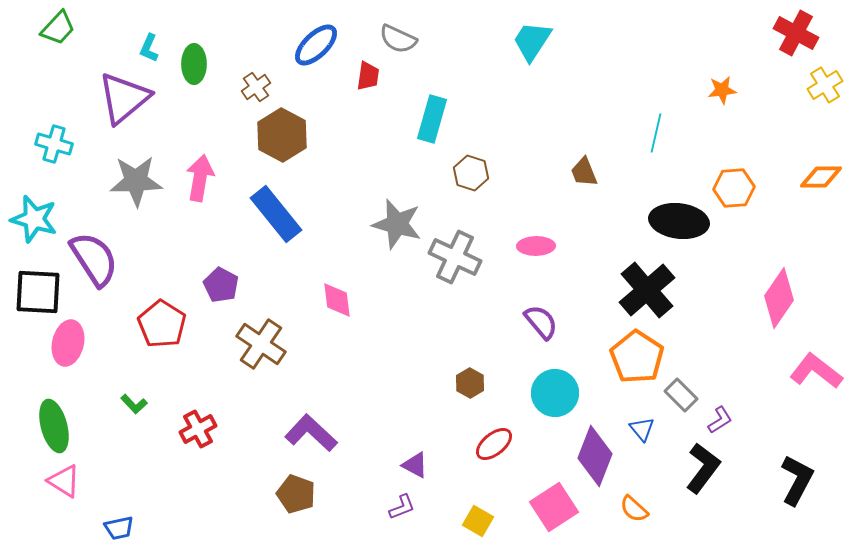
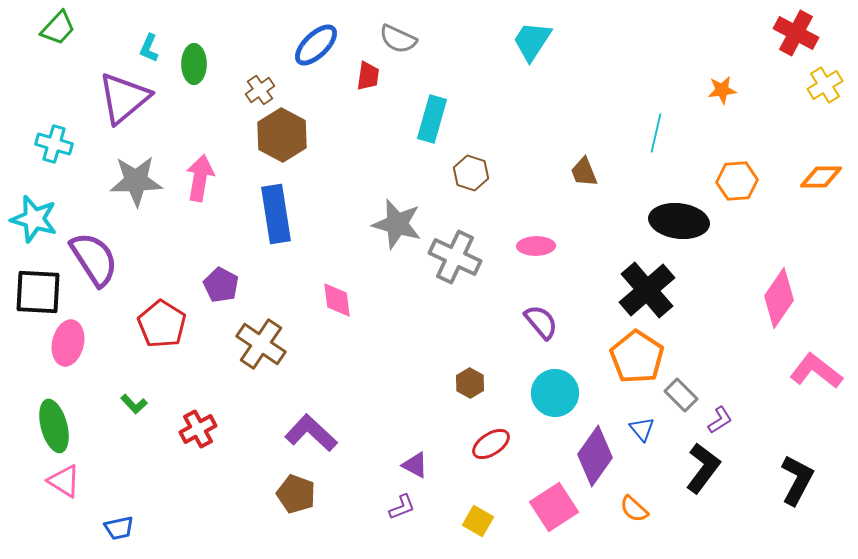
brown cross at (256, 87): moved 4 px right, 3 px down
orange hexagon at (734, 188): moved 3 px right, 7 px up
blue rectangle at (276, 214): rotated 30 degrees clockwise
red ellipse at (494, 444): moved 3 px left; rotated 6 degrees clockwise
purple diamond at (595, 456): rotated 14 degrees clockwise
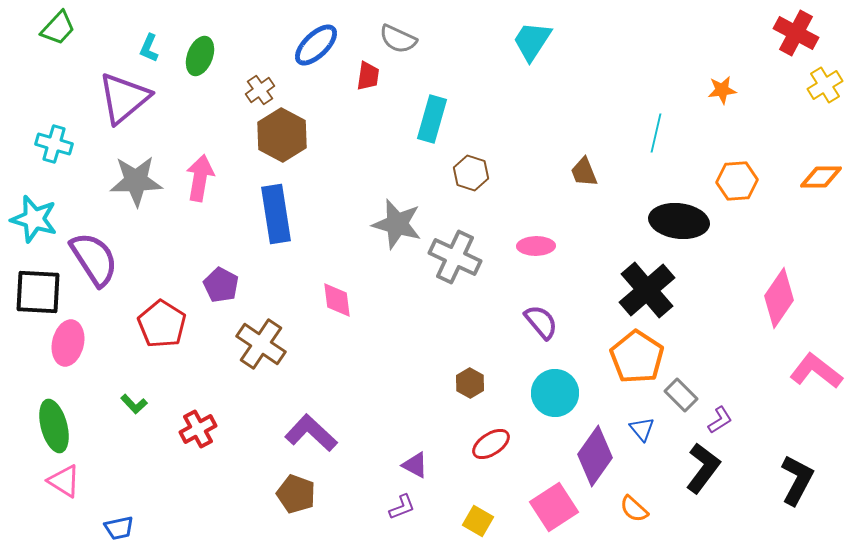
green ellipse at (194, 64): moved 6 px right, 8 px up; rotated 21 degrees clockwise
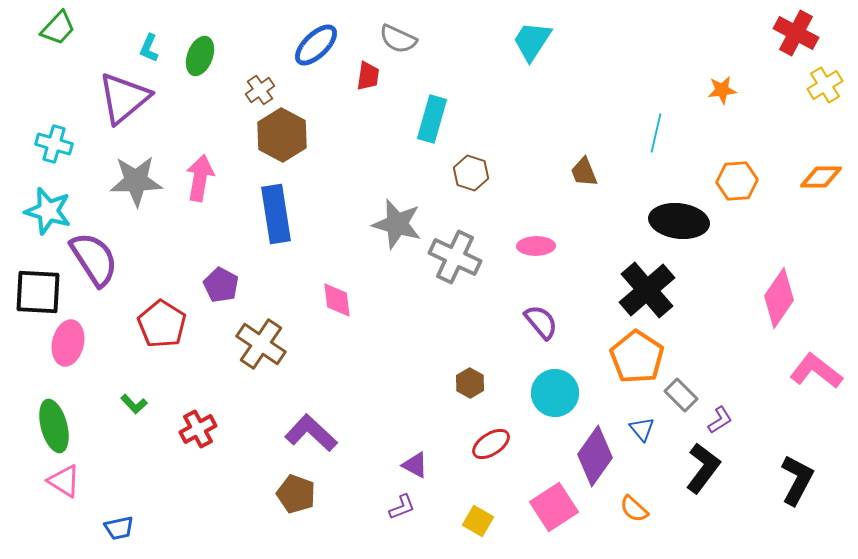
cyan star at (34, 219): moved 14 px right, 8 px up
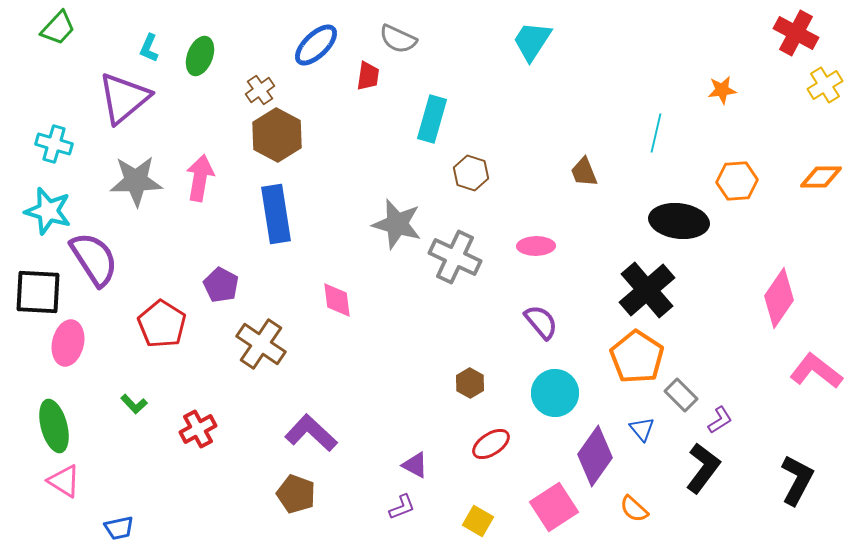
brown hexagon at (282, 135): moved 5 px left
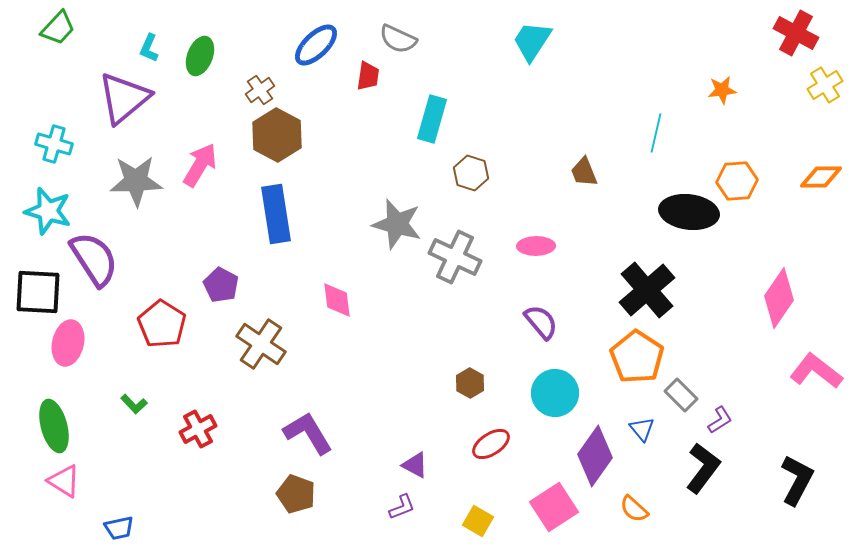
pink arrow at (200, 178): moved 13 px up; rotated 21 degrees clockwise
black ellipse at (679, 221): moved 10 px right, 9 px up
purple L-shape at (311, 433): moved 3 px left; rotated 16 degrees clockwise
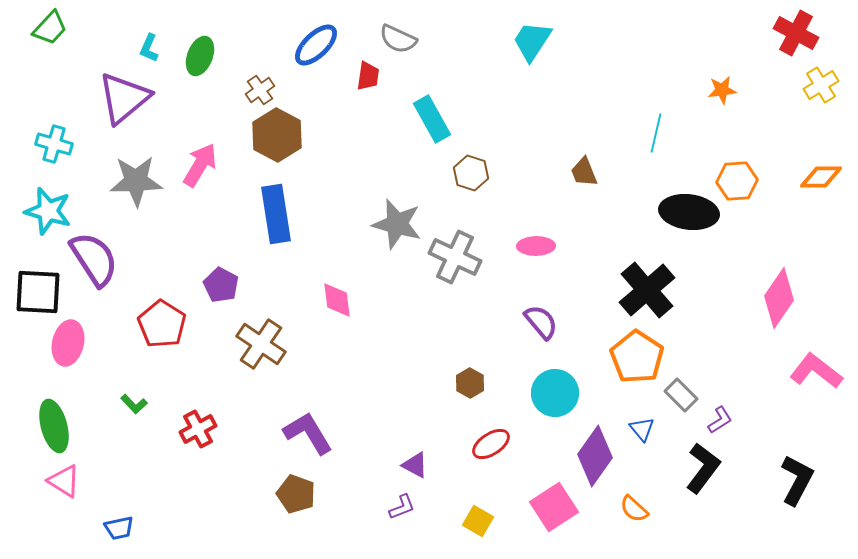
green trapezoid at (58, 28): moved 8 px left
yellow cross at (825, 85): moved 4 px left
cyan rectangle at (432, 119): rotated 45 degrees counterclockwise
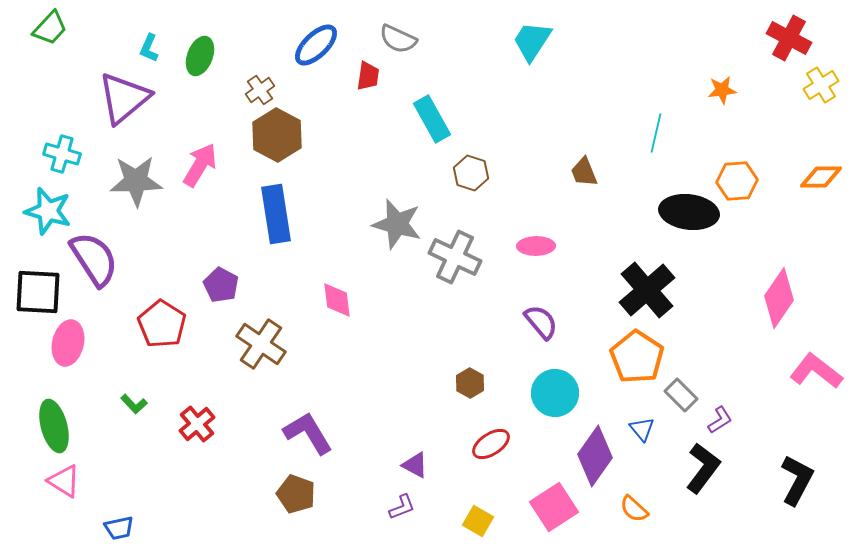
red cross at (796, 33): moved 7 px left, 5 px down
cyan cross at (54, 144): moved 8 px right, 10 px down
red cross at (198, 429): moved 1 px left, 5 px up; rotated 12 degrees counterclockwise
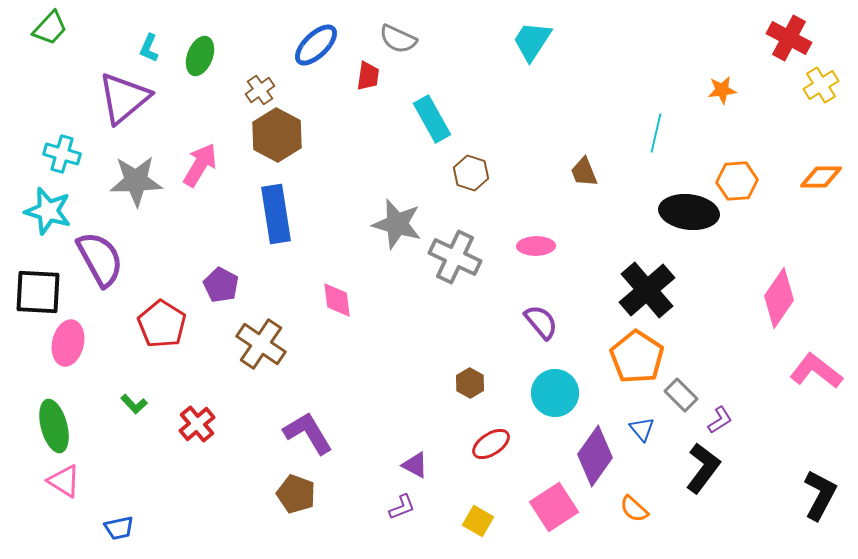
purple semicircle at (94, 259): moved 6 px right; rotated 4 degrees clockwise
black L-shape at (797, 480): moved 23 px right, 15 px down
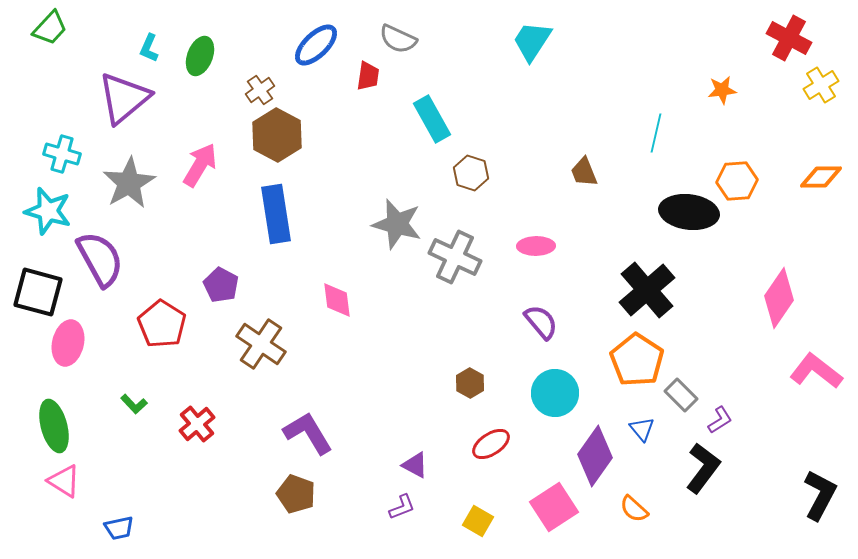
gray star at (136, 181): moved 7 px left, 2 px down; rotated 28 degrees counterclockwise
black square at (38, 292): rotated 12 degrees clockwise
orange pentagon at (637, 357): moved 3 px down
